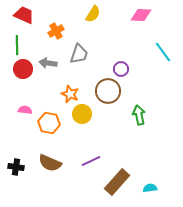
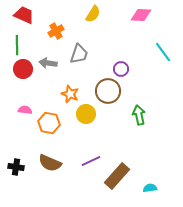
yellow circle: moved 4 px right
brown rectangle: moved 6 px up
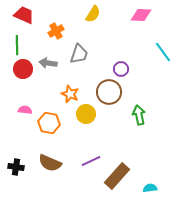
brown circle: moved 1 px right, 1 px down
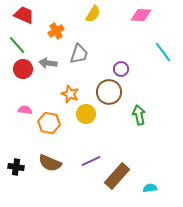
green line: rotated 42 degrees counterclockwise
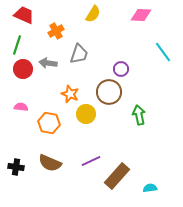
green line: rotated 60 degrees clockwise
pink semicircle: moved 4 px left, 3 px up
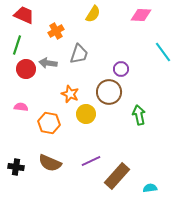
red circle: moved 3 px right
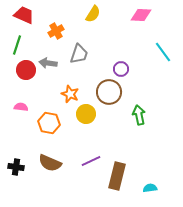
red circle: moved 1 px down
brown rectangle: rotated 28 degrees counterclockwise
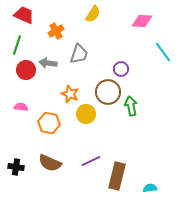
pink diamond: moved 1 px right, 6 px down
brown circle: moved 1 px left
green arrow: moved 8 px left, 9 px up
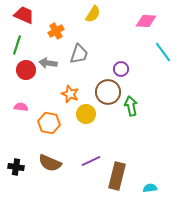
pink diamond: moved 4 px right
